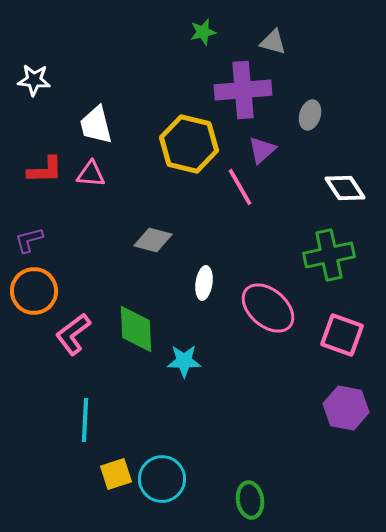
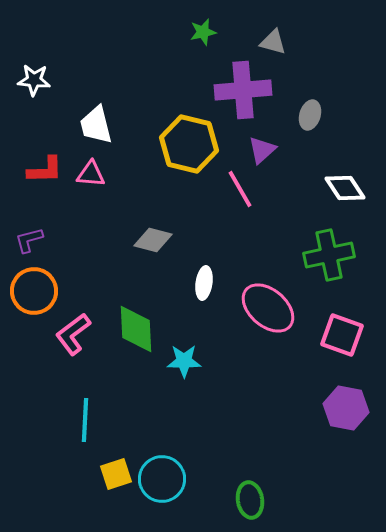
pink line: moved 2 px down
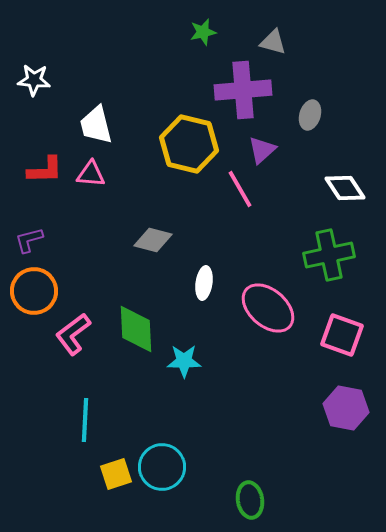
cyan circle: moved 12 px up
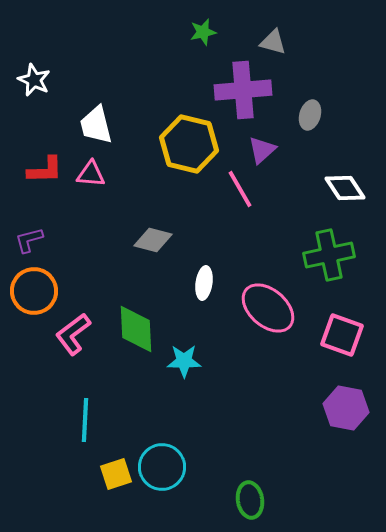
white star: rotated 20 degrees clockwise
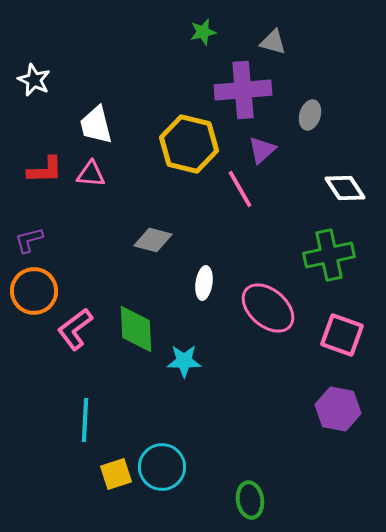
pink L-shape: moved 2 px right, 5 px up
purple hexagon: moved 8 px left, 1 px down
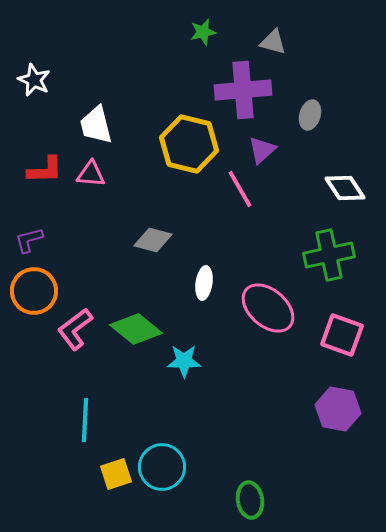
green diamond: rotated 48 degrees counterclockwise
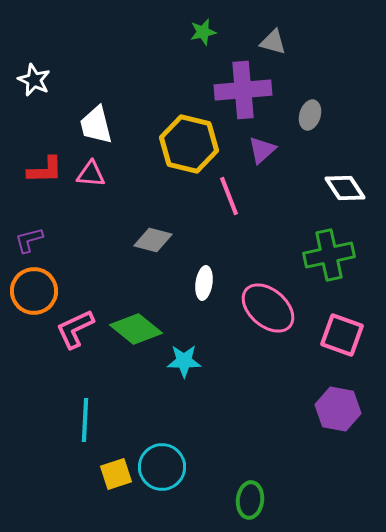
pink line: moved 11 px left, 7 px down; rotated 9 degrees clockwise
pink L-shape: rotated 12 degrees clockwise
green ellipse: rotated 15 degrees clockwise
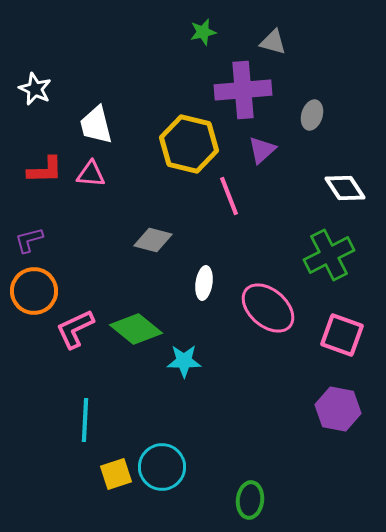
white star: moved 1 px right, 9 px down
gray ellipse: moved 2 px right
green cross: rotated 15 degrees counterclockwise
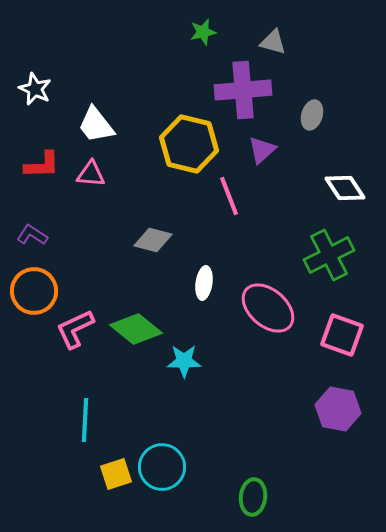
white trapezoid: rotated 24 degrees counterclockwise
red L-shape: moved 3 px left, 5 px up
purple L-shape: moved 3 px right, 5 px up; rotated 48 degrees clockwise
green ellipse: moved 3 px right, 3 px up
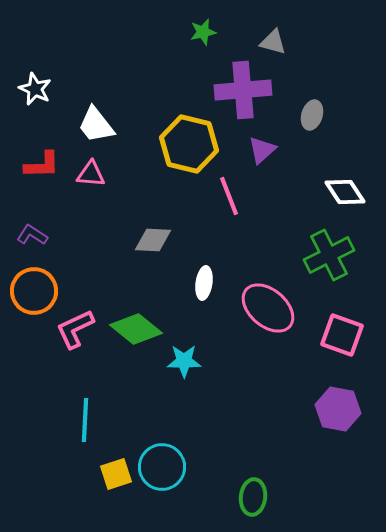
white diamond: moved 4 px down
gray diamond: rotated 12 degrees counterclockwise
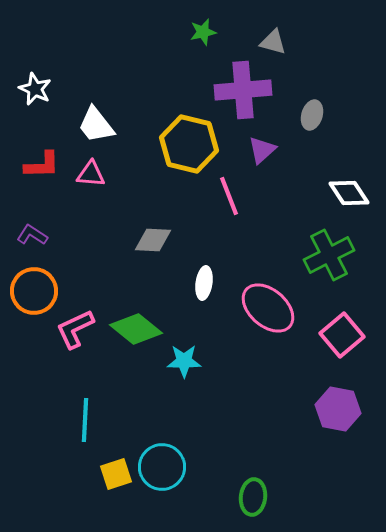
white diamond: moved 4 px right, 1 px down
pink square: rotated 30 degrees clockwise
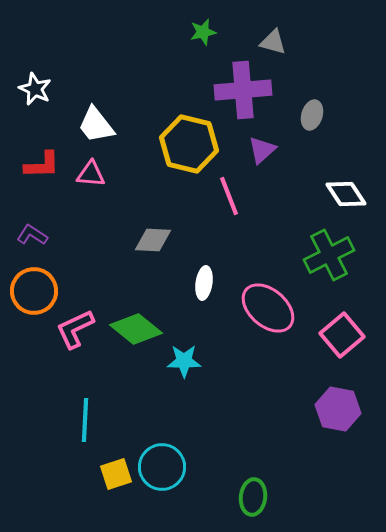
white diamond: moved 3 px left, 1 px down
